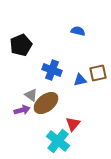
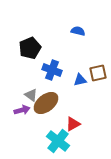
black pentagon: moved 9 px right, 3 px down
red triangle: rotated 21 degrees clockwise
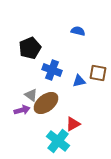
brown square: rotated 24 degrees clockwise
blue triangle: moved 1 px left, 1 px down
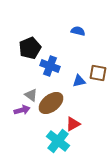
blue cross: moved 2 px left, 4 px up
brown ellipse: moved 5 px right
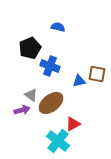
blue semicircle: moved 20 px left, 4 px up
brown square: moved 1 px left, 1 px down
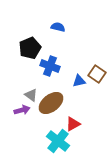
brown square: rotated 24 degrees clockwise
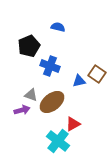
black pentagon: moved 1 px left, 2 px up
gray triangle: rotated 16 degrees counterclockwise
brown ellipse: moved 1 px right, 1 px up
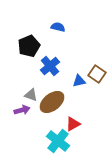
blue cross: rotated 30 degrees clockwise
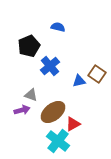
brown ellipse: moved 1 px right, 10 px down
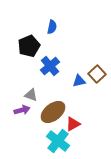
blue semicircle: moved 6 px left; rotated 88 degrees clockwise
brown square: rotated 12 degrees clockwise
